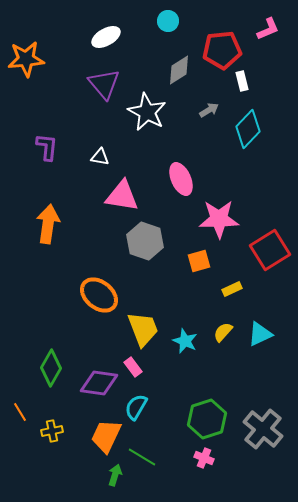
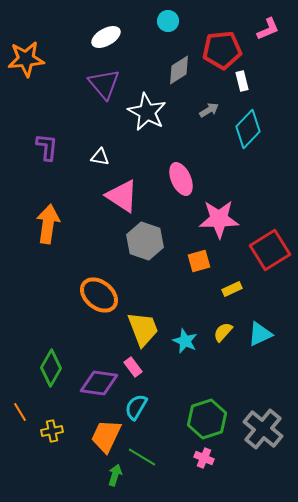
pink triangle: rotated 24 degrees clockwise
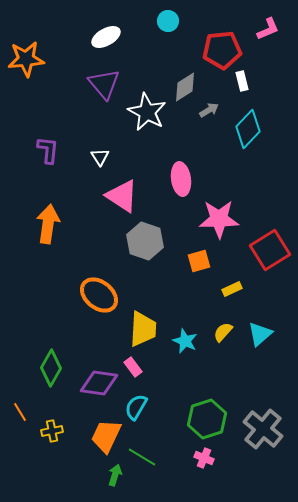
gray diamond: moved 6 px right, 17 px down
purple L-shape: moved 1 px right, 3 px down
white triangle: rotated 48 degrees clockwise
pink ellipse: rotated 16 degrees clockwise
yellow trapezoid: rotated 24 degrees clockwise
cyan triangle: rotated 16 degrees counterclockwise
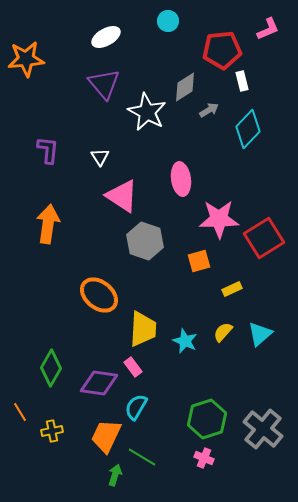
red square: moved 6 px left, 12 px up
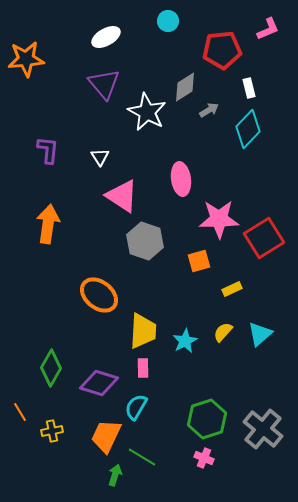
white rectangle: moved 7 px right, 7 px down
yellow trapezoid: moved 2 px down
cyan star: rotated 20 degrees clockwise
pink rectangle: moved 10 px right, 1 px down; rotated 36 degrees clockwise
purple diamond: rotated 9 degrees clockwise
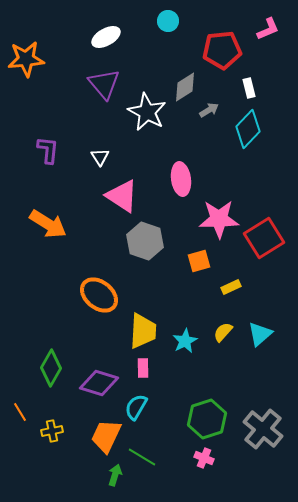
orange arrow: rotated 114 degrees clockwise
yellow rectangle: moved 1 px left, 2 px up
